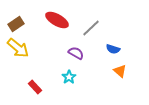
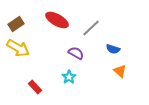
yellow arrow: rotated 10 degrees counterclockwise
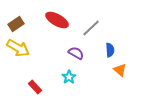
blue semicircle: moved 3 px left, 1 px down; rotated 112 degrees counterclockwise
orange triangle: moved 1 px up
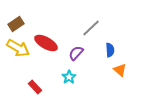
red ellipse: moved 11 px left, 23 px down
purple semicircle: rotated 77 degrees counterclockwise
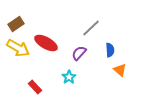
purple semicircle: moved 3 px right
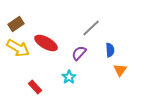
orange triangle: rotated 24 degrees clockwise
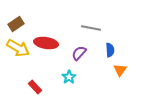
gray line: rotated 54 degrees clockwise
red ellipse: rotated 20 degrees counterclockwise
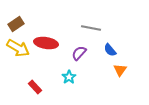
blue semicircle: rotated 144 degrees clockwise
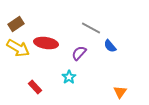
gray line: rotated 18 degrees clockwise
blue semicircle: moved 4 px up
orange triangle: moved 22 px down
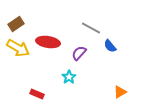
red ellipse: moved 2 px right, 1 px up
red rectangle: moved 2 px right, 7 px down; rotated 24 degrees counterclockwise
orange triangle: rotated 24 degrees clockwise
